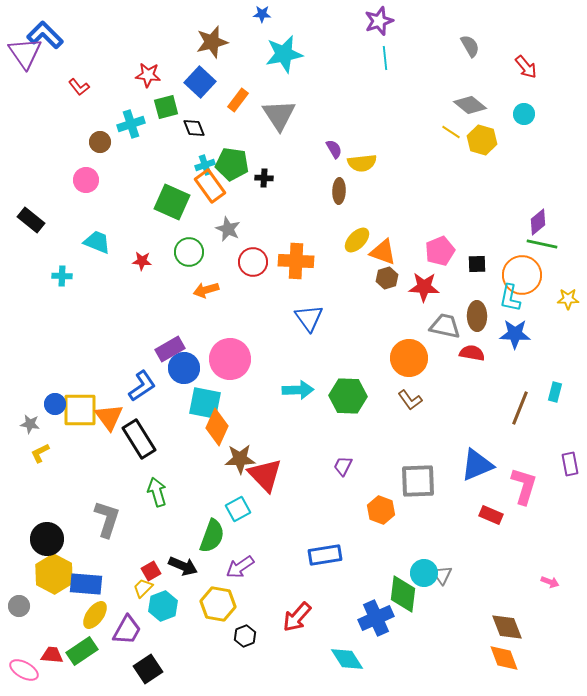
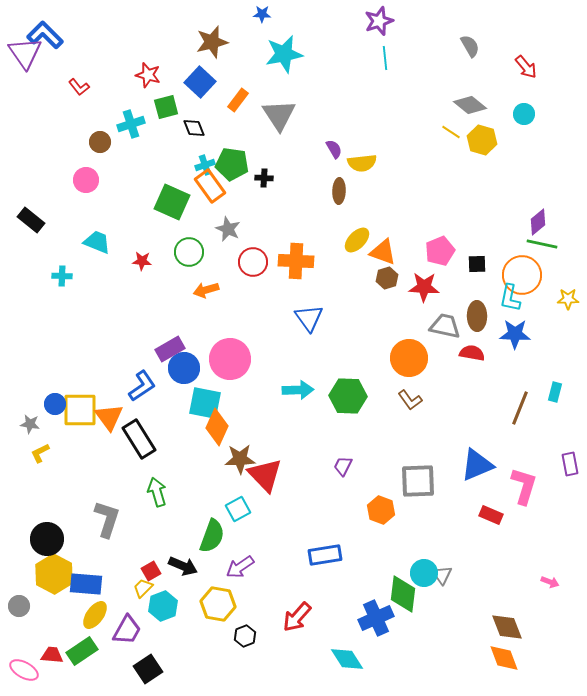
red star at (148, 75): rotated 10 degrees clockwise
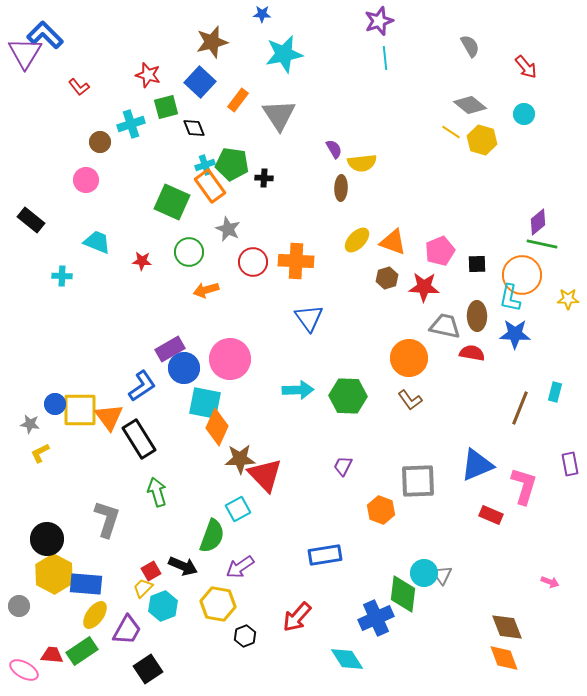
purple triangle at (25, 53): rotated 6 degrees clockwise
brown ellipse at (339, 191): moved 2 px right, 3 px up
orange triangle at (383, 252): moved 10 px right, 10 px up
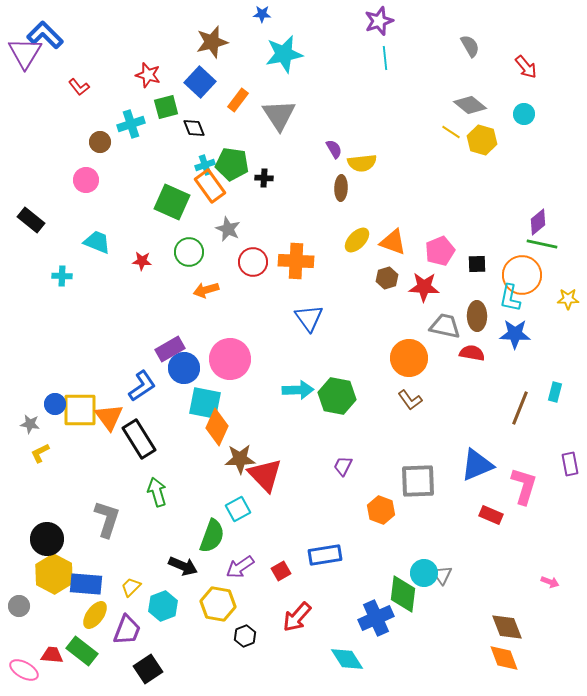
green hexagon at (348, 396): moved 11 px left; rotated 9 degrees clockwise
red square at (151, 571): moved 130 px right
yellow trapezoid at (143, 588): moved 12 px left, 1 px up
purple trapezoid at (127, 630): rotated 8 degrees counterclockwise
green rectangle at (82, 651): rotated 72 degrees clockwise
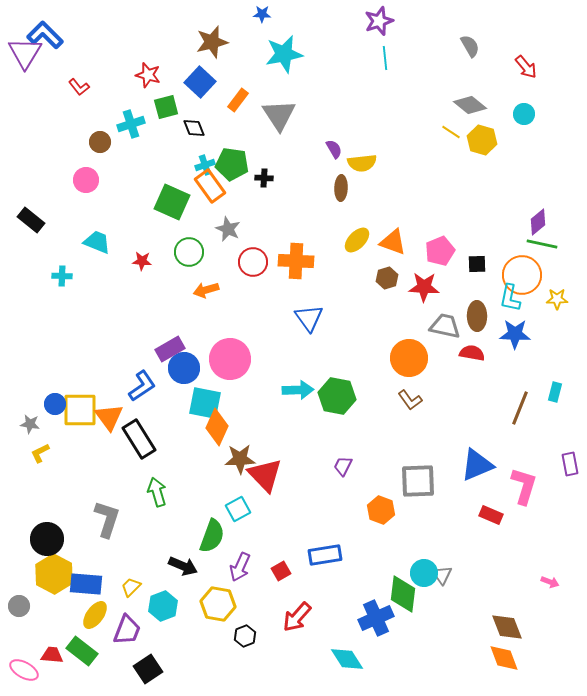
yellow star at (568, 299): moved 11 px left
purple arrow at (240, 567): rotated 32 degrees counterclockwise
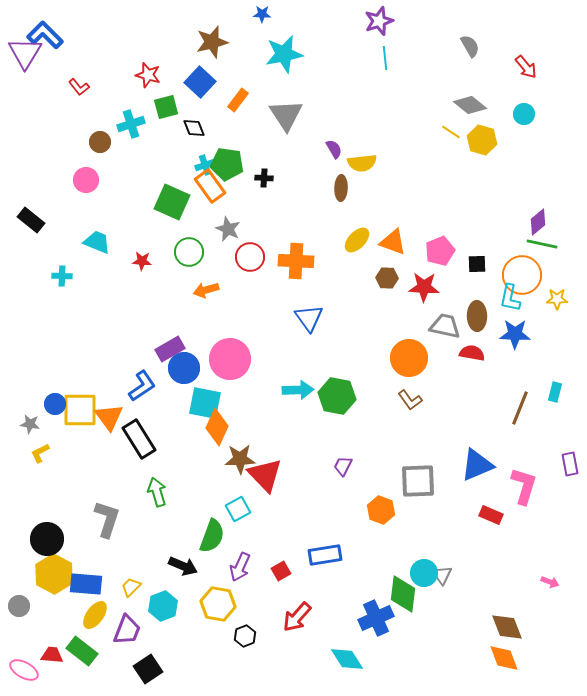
gray triangle at (279, 115): moved 7 px right
green pentagon at (232, 164): moved 5 px left
red circle at (253, 262): moved 3 px left, 5 px up
brown hexagon at (387, 278): rotated 20 degrees clockwise
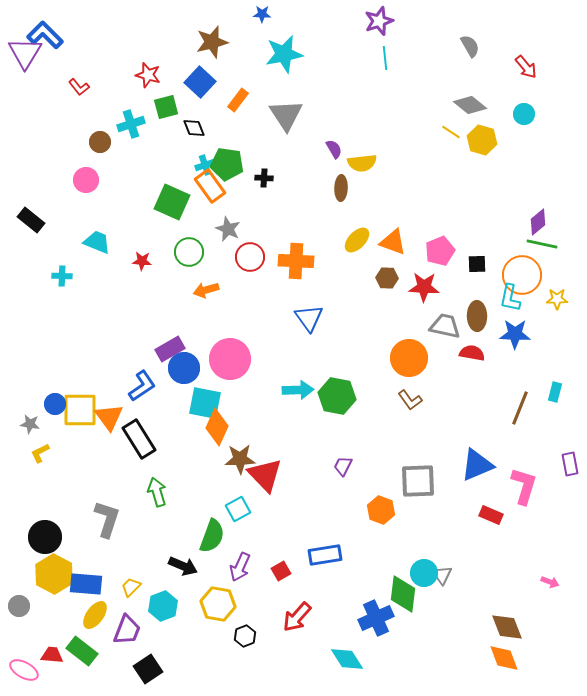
black circle at (47, 539): moved 2 px left, 2 px up
